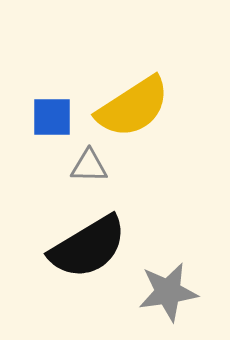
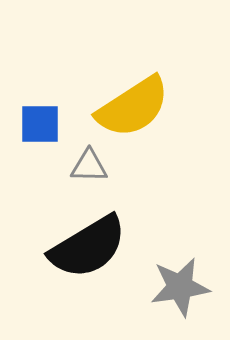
blue square: moved 12 px left, 7 px down
gray star: moved 12 px right, 5 px up
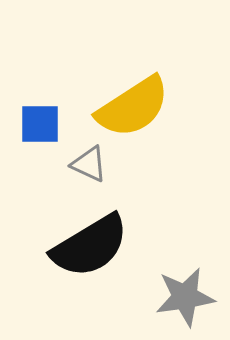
gray triangle: moved 2 px up; rotated 24 degrees clockwise
black semicircle: moved 2 px right, 1 px up
gray star: moved 5 px right, 10 px down
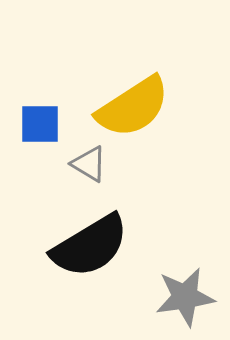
gray triangle: rotated 6 degrees clockwise
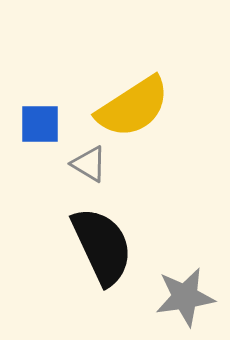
black semicircle: moved 12 px right; rotated 84 degrees counterclockwise
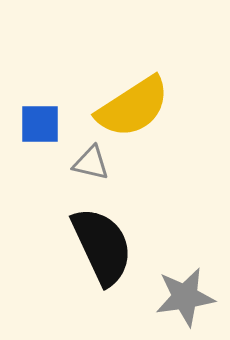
gray triangle: moved 2 px right, 1 px up; rotated 18 degrees counterclockwise
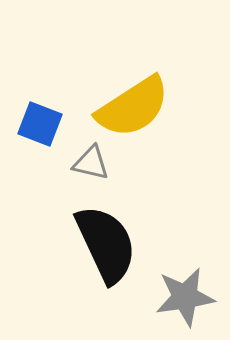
blue square: rotated 21 degrees clockwise
black semicircle: moved 4 px right, 2 px up
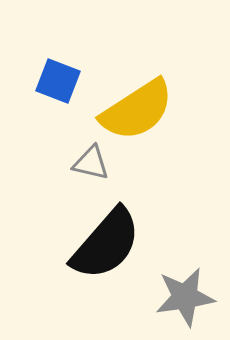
yellow semicircle: moved 4 px right, 3 px down
blue square: moved 18 px right, 43 px up
black semicircle: rotated 66 degrees clockwise
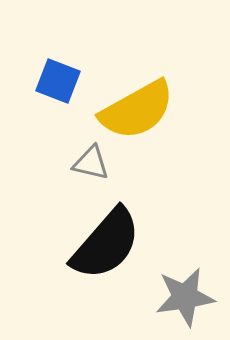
yellow semicircle: rotated 4 degrees clockwise
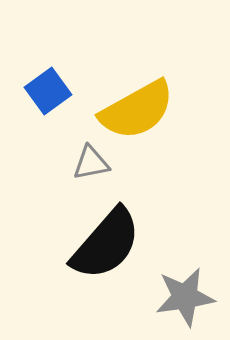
blue square: moved 10 px left, 10 px down; rotated 33 degrees clockwise
gray triangle: rotated 24 degrees counterclockwise
